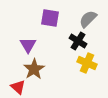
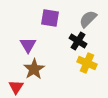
red triangle: moved 2 px left; rotated 21 degrees clockwise
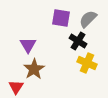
purple square: moved 11 px right
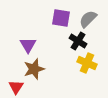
brown star: rotated 15 degrees clockwise
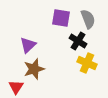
gray semicircle: rotated 114 degrees clockwise
purple triangle: rotated 18 degrees clockwise
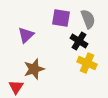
black cross: moved 1 px right
purple triangle: moved 2 px left, 10 px up
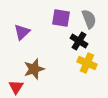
gray semicircle: moved 1 px right
purple triangle: moved 4 px left, 3 px up
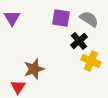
gray semicircle: rotated 36 degrees counterclockwise
purple triangle: moved 10 px left, 14 px up; rotated 18 degrees counterclockwise
black cross: rotated 18 degrees clockwise
yellow cross: moved 4 px right, 2 px up
red triangle: moved 2 px right
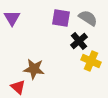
gray semicircle: moved 1 px left, 1 px up
brown star: rotated 25 degrees clockwise
red triangle: rotated 21 degrees counterclockwise
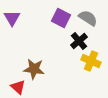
purple square: rotated 18 degrees clockwise
